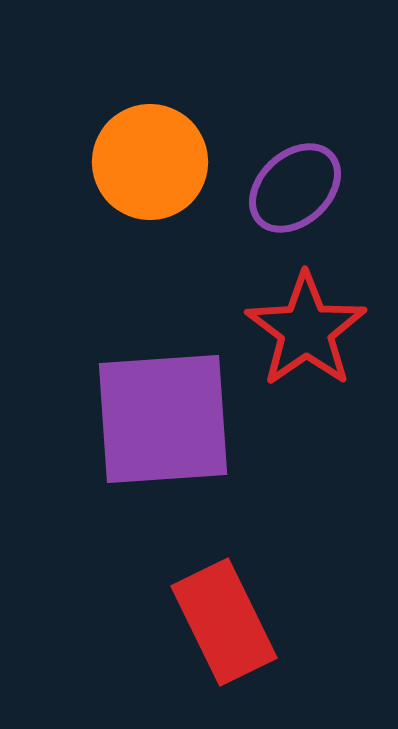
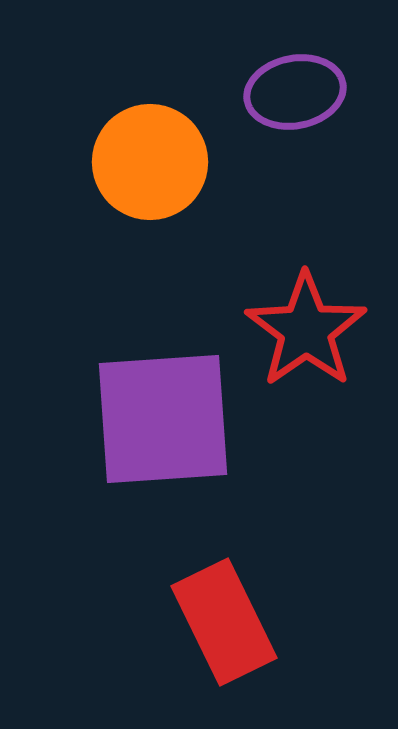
purple ellipse: moved 96 px up; rotated 32 degrees clockwise
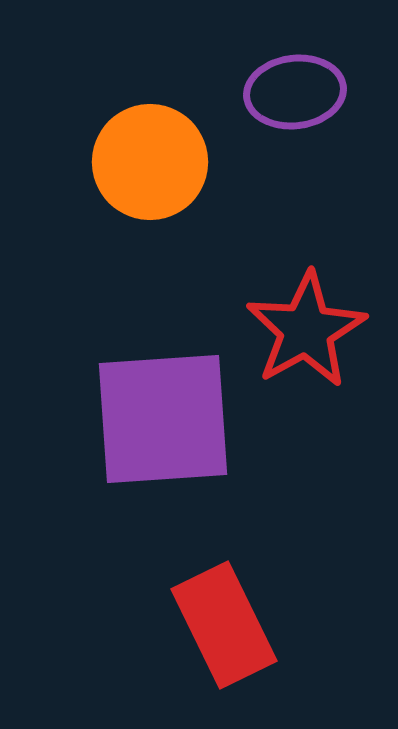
purple ellipse: rotated 4 degrees clockwise
red star: rotated 6 degrees clockwise
red rectangle: moved 3 px down
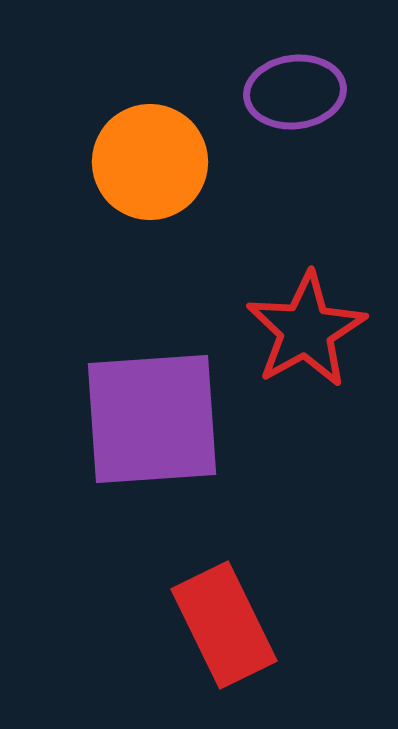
purple square: moved 11 px left
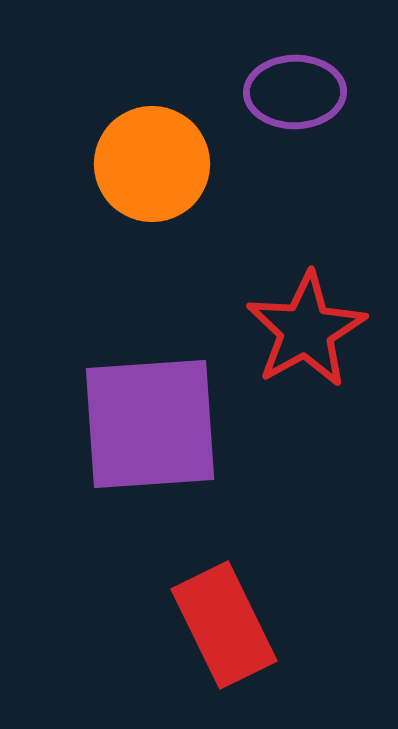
purple ellipse: rotated 6 degrees clockwise
orange circle: moved 2 px right, 2 px down
purple square: moved 2 px left, 5 px down
